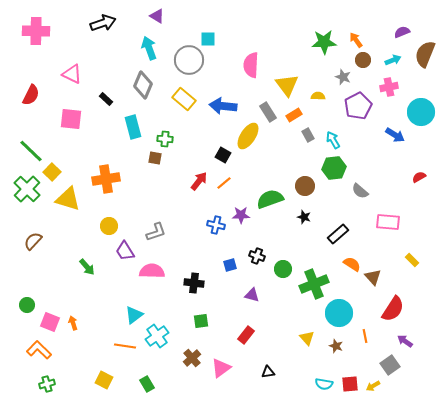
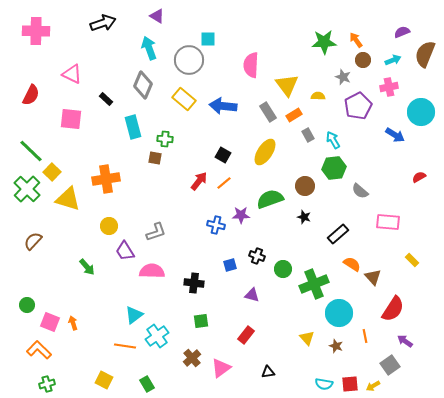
yellow ellipse at (248, 136): moved 17 px right, 16 px down
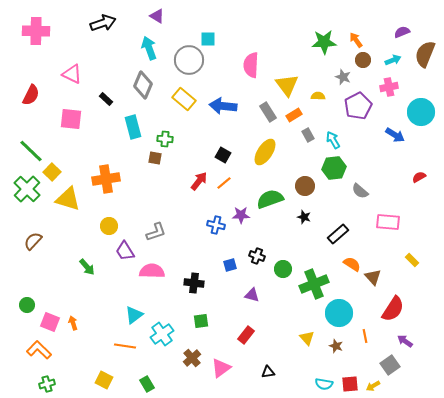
cyan cross at (157, 336): moved 5 px right, 2 px up
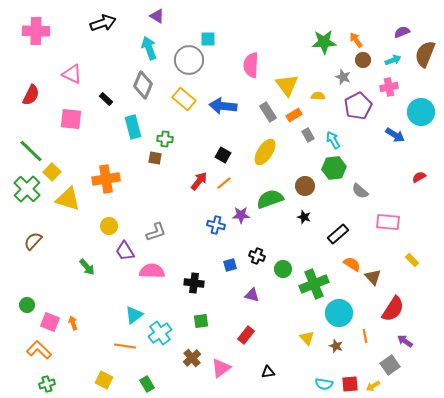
cyan cross at (162, 334): moved 2 px left, 1 px up
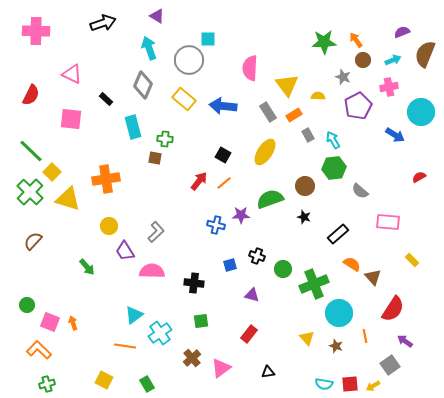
pink semicircle at (251, 65): moved 1 px left, 3 px down
green cross at (27, 189): moved 3 px right, 3 px down
gray L-shape at (156, 232): rotated 25 degrees counterclockwise
red rectangle at (246, 335): moved 3 px right, 1 px up
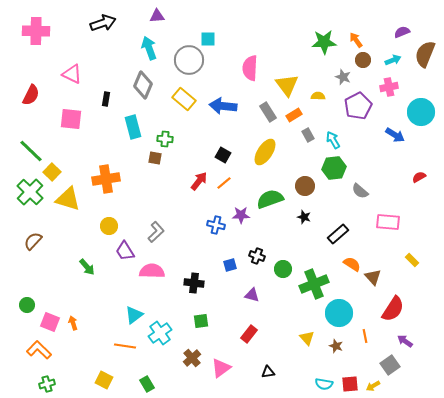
purple triangle at (157, 16): rotated 35 degrees counterclockwise
black rectangle at (106, 99): rotated 56 degrees clockwise
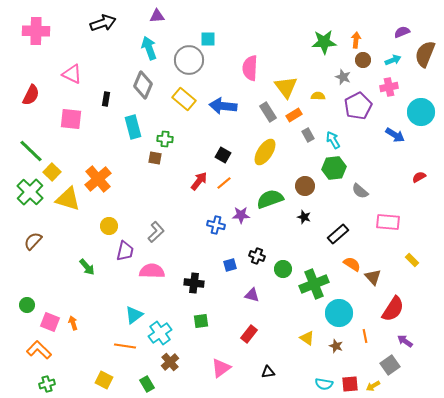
orange arrow at (356, 40): rotated 42 degrees clockwise
yellow triangle at (287, 85): moved 1 px left, 2 px down
orange cross at (106, 179): moved 8 px left; rotated 32 degrees counterclockwise
purple trapezoid at (125, 251): rotated 135 degrees counterclockwise
yellow triangle at (307, 338): rotated 14 degrees counterclockwise
brown cross at (192, 358): moved 22 px left, 4 px down
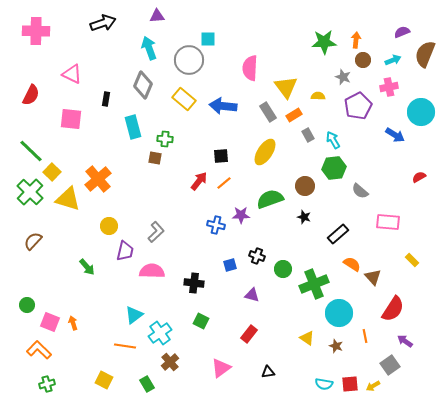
black square at (223, 155): moved 2 px left, 1 px down; rotated 35 degrees counterclockwise
green square at (201, 321): rotated 35 degrees clockwise
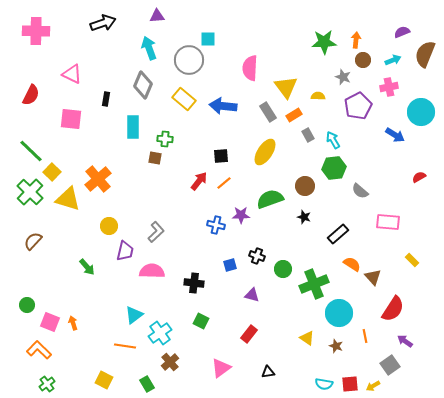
cyan rectangle at (133, 127): rotated 15 degrees clockwise
green cross at (47, 384): rotated 21 degrees counterclockwise
